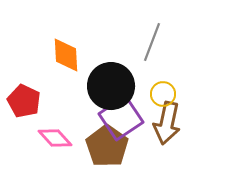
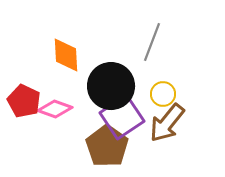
purple square: moved 1 px right, 1 px up
brown arrow: rotated 27 degrees clockwise
pink diamond: moved 29 px up; rotated 28 degrees counterclockwise
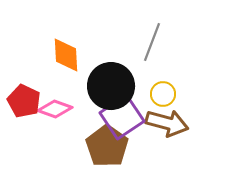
brown arrow: rotated 114 degrees counterclockwise
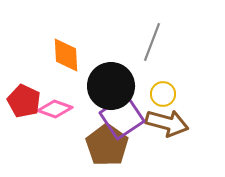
brown pentagon: moved 1 px up
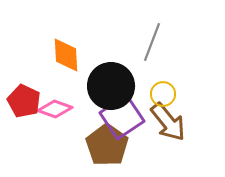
brown arrow: moved 1 px right, 1 px up; rotated 36 degrees clockwise
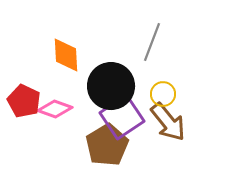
brown pentagon: rotated 6 degrees clockwise
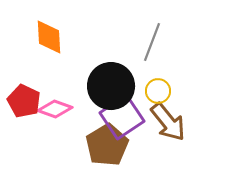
orange diamond: moved 17 px left, 18 px up
yellow circle: moved 5 px left, 3 px up
